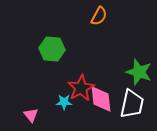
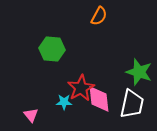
pink diamond: moved 2 px left
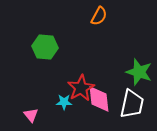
green hexagon: moved 7 px left, 2 px up
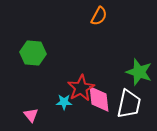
green hexagon: moved 12 px left, 6 px down
white trapezoid: moved 3 px left
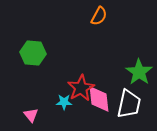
green star: rotated 16 degrees clockwise
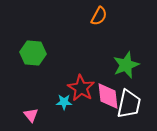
green star: moved 13 px left, 7 px up; rotated 16 degrees clockwise
red star: rotated 12 degrees counterclockwise
pink diamond: moved 9 px right, 3 px up
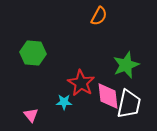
red star: moved 5 px up
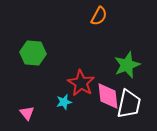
green star: moved 1 px right
cyan star: rotated 14 degrees counterclockwise
pink triangle: moved 4 px left, 2 px up
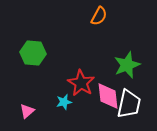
pink triangle: moved 2 px up; rotated 28 degrees clockwise
